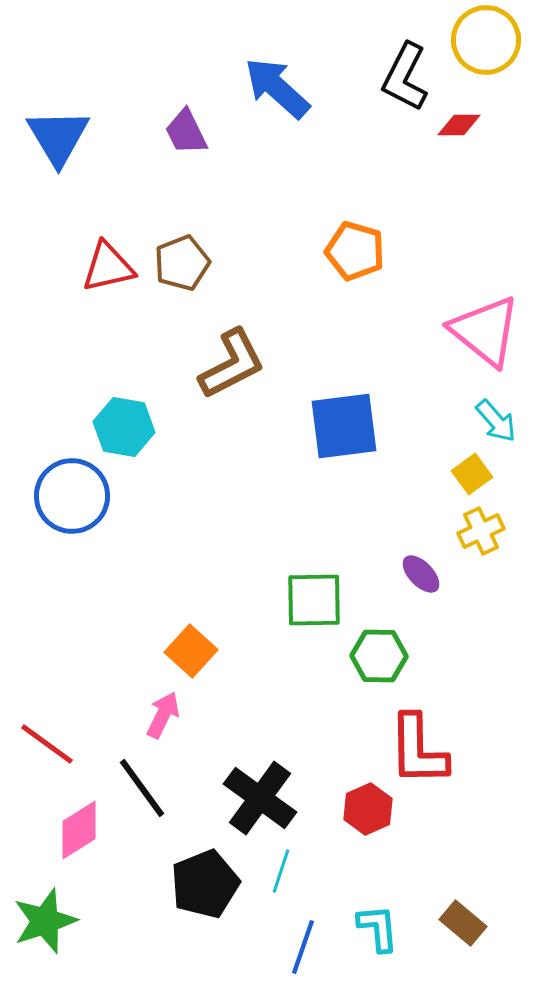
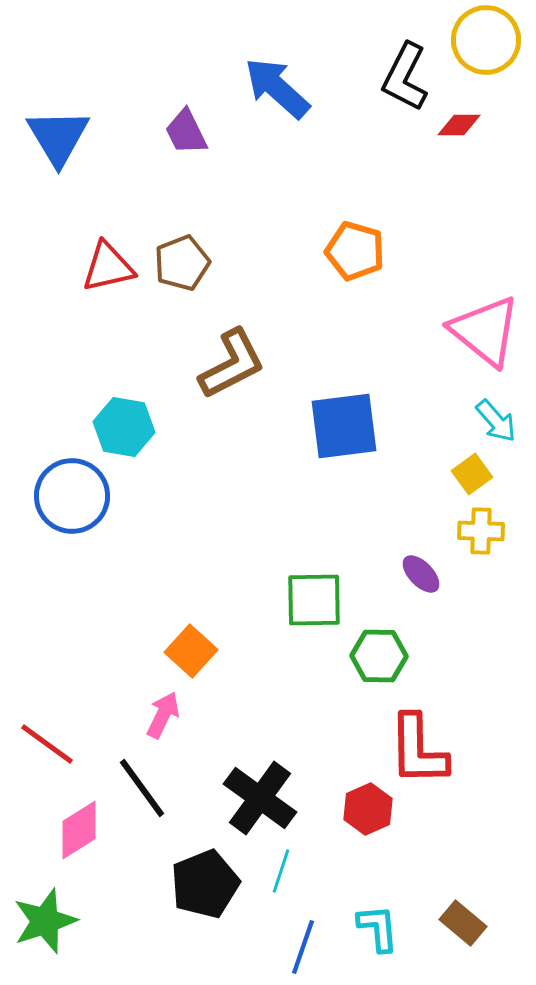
yellow cross: rotated 27 degrees clockwise
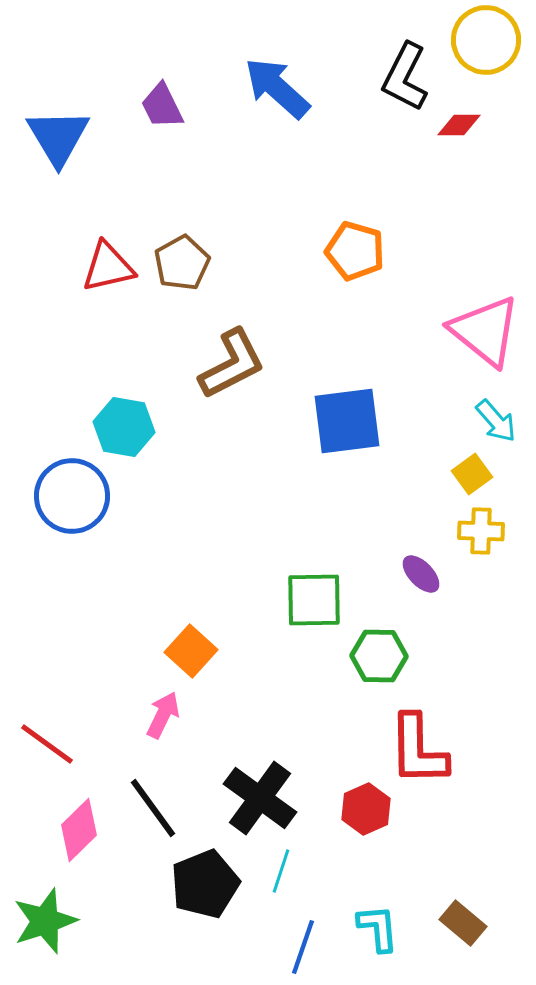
purple trapezoid: moved 24 px left, 26 px up
brown pentagon: rotated 8 degrees counterclockwise
blue square: moved 3 px right, 5 px up
black line: moved 11 px right, 20 px down
red hexagon: moved 2 px left
pink diamond: rotated 12 degrees counterclockwise
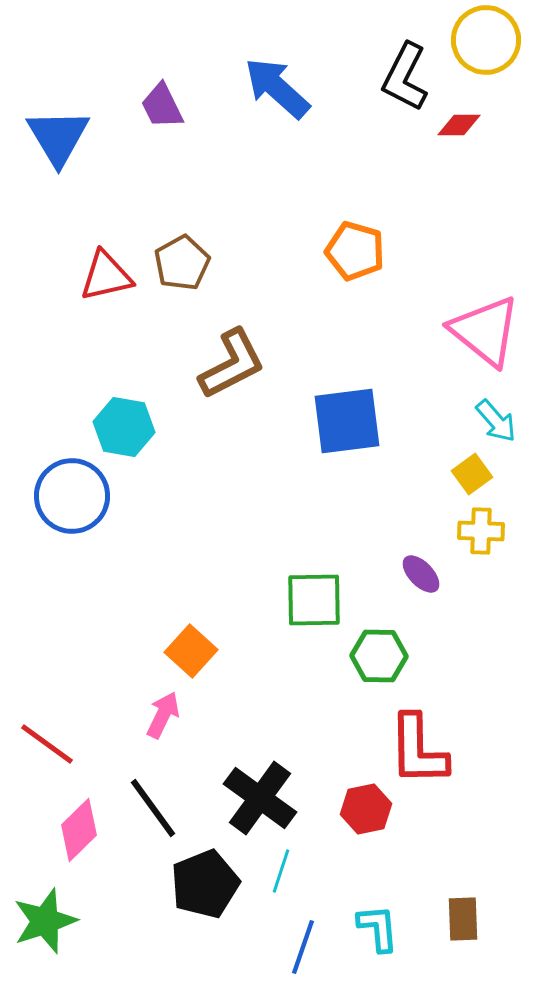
red triangle: moved 2 px left, 9 px down
red hexagon: rotated 12 degrees clockwise
brown rectangle: moved 4 px up; rotated 48 degrees clockwise
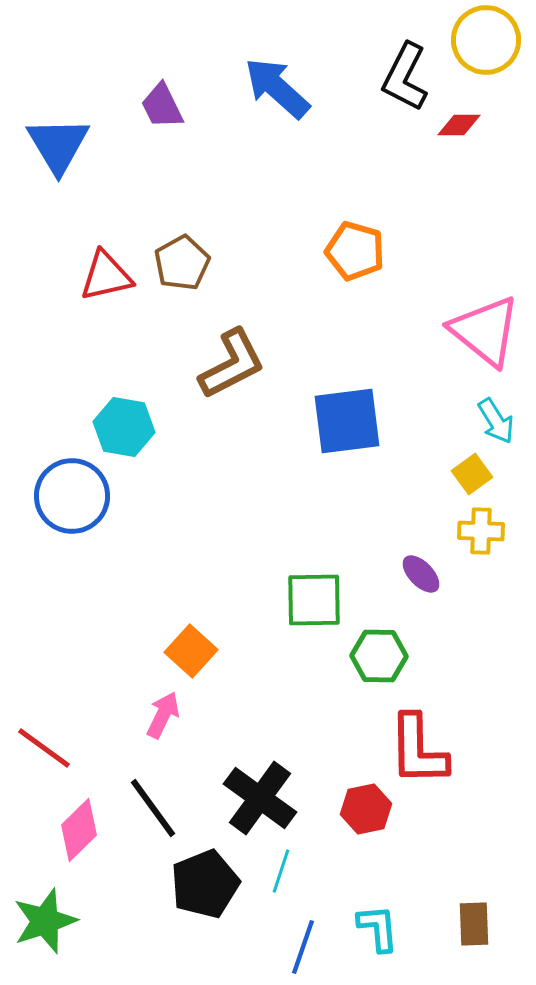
blue triangle: moved 8 px down
cyan arrow: rotated 9 degrees clockwise
red line: moved 3 px left, 4 px down
brown rectangle: moved 11 px right, 5 px down
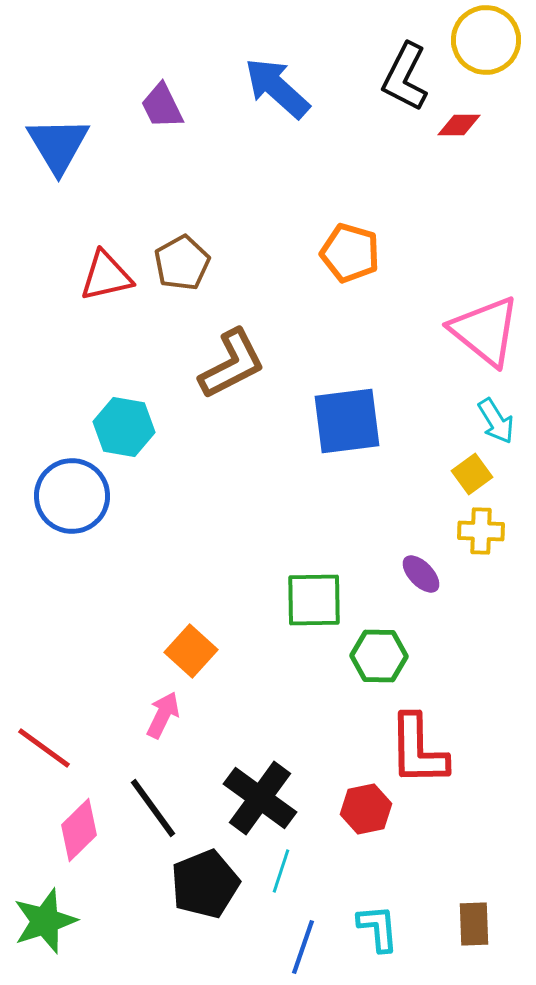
orange pentagon: moved 5 px left, 2 px down
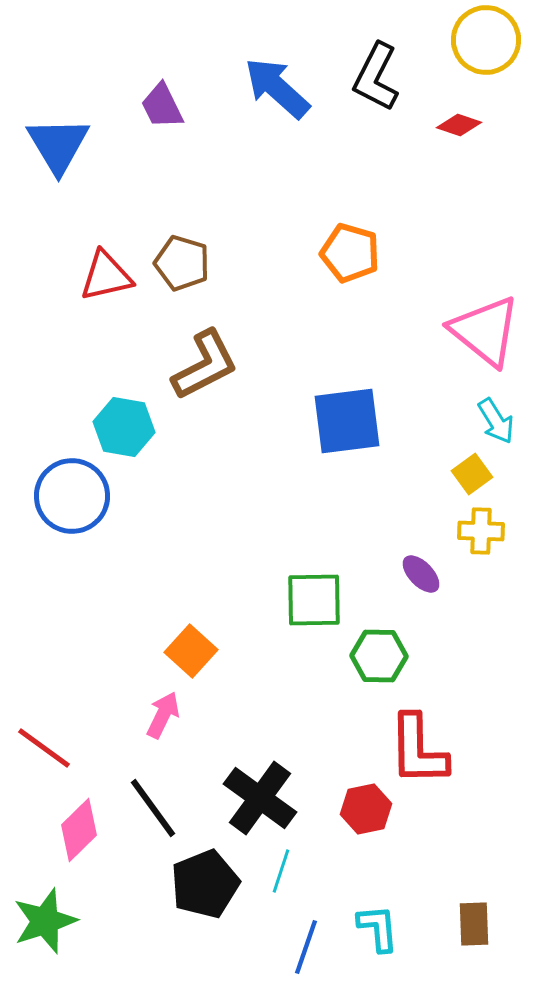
black L-shape: moved 29 px left
red diamond: rotated 18 degrees clockwise
brown pentagon: rotated 26 degrees counterclockwise
brown L-shape: moved 27 px left, 1 px down
blue line: moved 3 px right
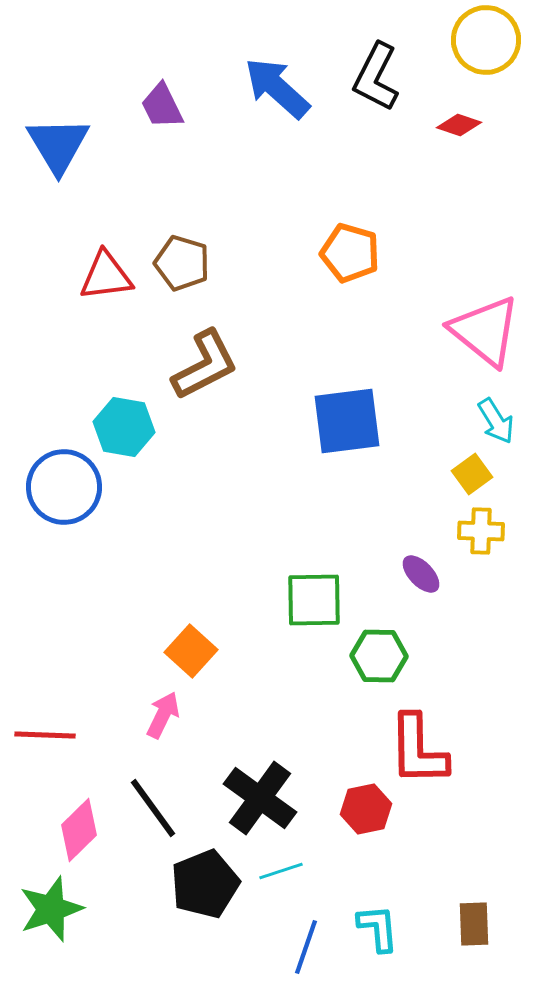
red triangle: rotated 6 degrees clockwise
blue circle: moved 8 px left, 9 px up
red line: moved 1 px right, 13 px up; rotated 34 degrees counterclockwise
cyan line: rotated 54 degrees clockwise
green star: moved 6 px right, 12 px up
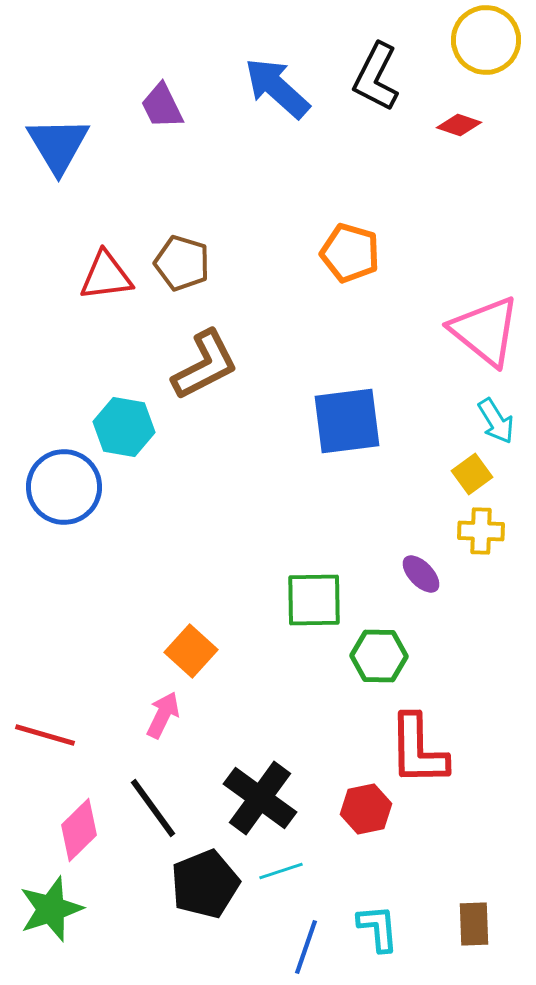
red line: rotated 14 degrees clockwise
